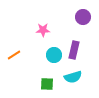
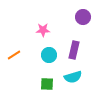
cyan circle: moved 5 px left
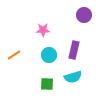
purple circle: moved 1 px right, 2 px up
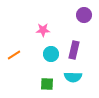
cyan circle: moved 2 px right, 1 px up
cyan semicircle: rotated 18 degrees clockwise
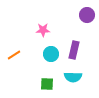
purple circle: moved 3 px right
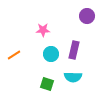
purple circle: moved 1 px down
green square: rotated 16 degrees clockwise
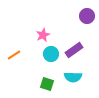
pink star: moved 5 px down; rotated 24 degrees counterclockwise
purple rectangle: rotated 42 degrees clockwise
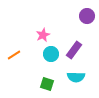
purple rectangle: rotated 18 degrees counterclockwise
cyan semicircle: moved 3 px right
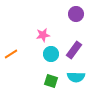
purple circle: moved 11 px left, 2 px up
pink star: rotated 16 degrees clockwise
orange line: moved 3 px left, 1 px up
green square: moved 4 px right, 3 px up
